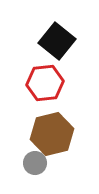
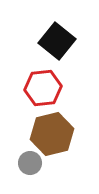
red hexagon: moved 2 px left, 5 px down
gray circle: moved 5 px left
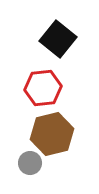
black square: moved 1 px right, 2 px up
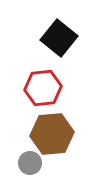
black square: moved 1 px right, 1 px up
brown hexagon: rotated 9 degrees clockwise
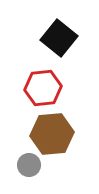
gray circle: moved 1 px left, 2 px down
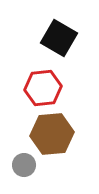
black square: rotated 9 degrees counterclockwise
gray circle: moved 5 px left
